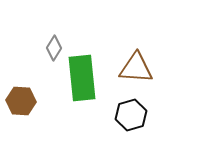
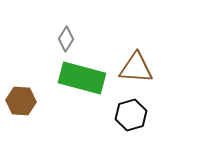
gray diamond: moved 12 px right, 9 px up
green rectangle: rotated 69 degrees counterclockwise
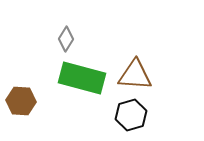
brown triangle: moved 1 px left, 7 px down
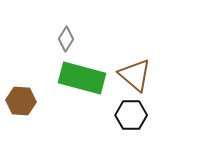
brown triangle: rotated 36 degrees clockwise
black hexagon: rotated 16 degrees clockwise
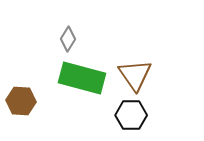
gray diamond: moved 2 px right
brown triangle: rotated 15 degrees clockwise
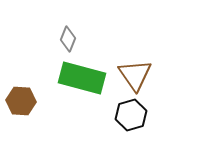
gray diamond: rotated 10 degrees counterclockwise
black hexagon: rotated 16 degrees counterclockwise
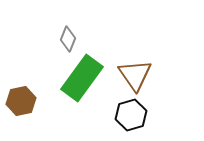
green rectangle: rotated 69 degrees counterclockwise
brown hexagon: rotated 16 degrees counterclockwise
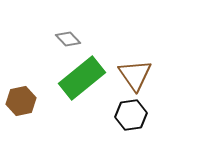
gray diamond: rotated 65 degrees counterclockwise
green rectangle: rotated 15 degrees clockwise
black hexagon: rotated 8 degrees clockwise
